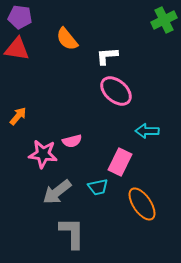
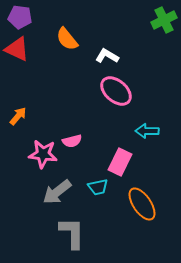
red triangle: rotated 16 degrees clockwise
white L-shape: rotated 35 degrees clockwise
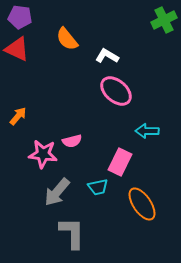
gray arrow: rotated 12 degrees counterclockwise
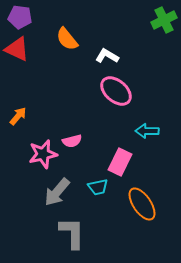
pink star: rotated 20 degrees counterclockwise
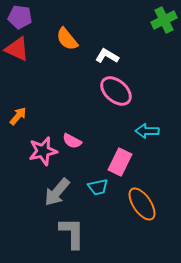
pink semicircle: rotated 42 degrees clockwise
pink star: moved 3 px up
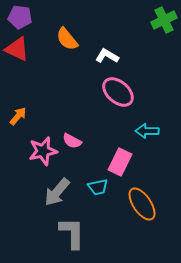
pink ellipse: moved 2 px right, 1 px down
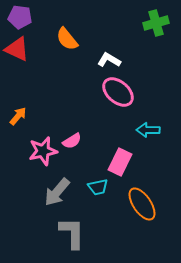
green cross: moved 8 px left, 3 px down; rotated 10 degrees clockwise
white L-shape: moved 2 px right, 4 px down
cyan arrow: moved 1 px right, 1 px up
pink semicircle: rotated 60 degrees counterclockwise
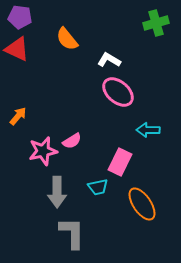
gray arrow: rotated 40 degrees counterclockwise
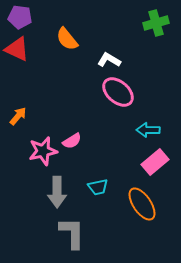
pink rectangle: moved 35 px right; rotated 24 degrees clockwise
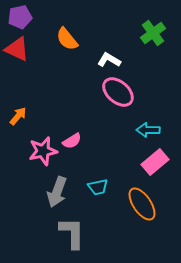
purple pentagon: rotated 20 degrees counterclockwise
green cross: moved 3 px left, 10 px down; rotated 20 degrees counterclockwise
gray arrow: rotated 20 degrees clockwise
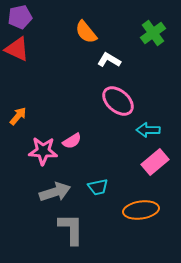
orange semicircle: moved 19 px right, 7 px up
pink ellipse: moved 9 px down
pink star: rotated 16 degrees clockwise
gray arrow: moved 2 px left; rotated 128 degrees counterclockwise
orange ellipse: moved 1 px left, 6 px down; rotated 64 degrees counterclockwise
gray L-shape: moved 1 px left, 4 px up
